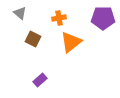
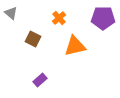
gray triangle: moved 9 px left
orange cross: rotated 32 degrees counterclockwise
orange triangle: moved 4 px right, 4 px down; rotated 25 degrees clockwise
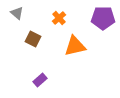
gray triangle: moved 6 px right
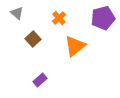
purple pentagon: rotated 15 degrees counterclockwise
brown square: rotated 21 degrees clockwise
orange triangle: rotated 25 degrees counterclockwise
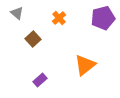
orange triangle: moved 10 px right, 19 px down
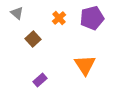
purple pentagon: moved 11 px left
orange triangle: rotated 25 degrees counterclockwise
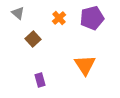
gray triangle: moved 1 px right
purple rectangle: rotated 64 degrees counterclockwise
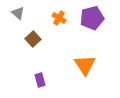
orange cross: rotated 16 degrees counterclockwise
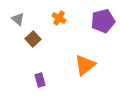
gray triangle: moved 6 px down
purple pentagon: moved 11 px right, 3 px down
orange triangle: rotated 25 degrees clockwise
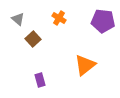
purple pentagon: rotated 20 degrees clockwise
